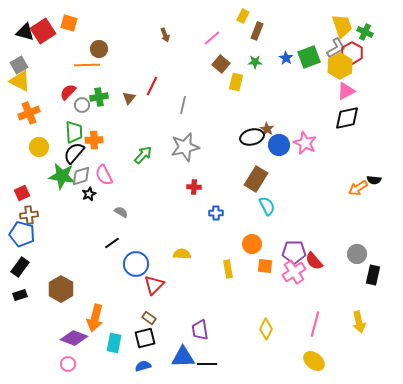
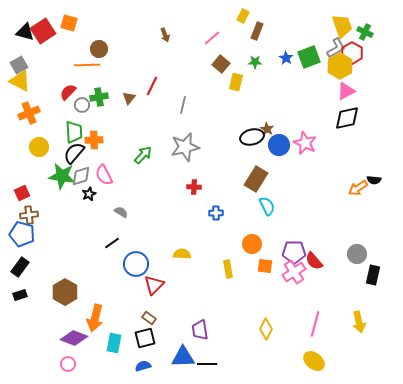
brown hexagon at (61, 289): moved 4 px right, 3 px down
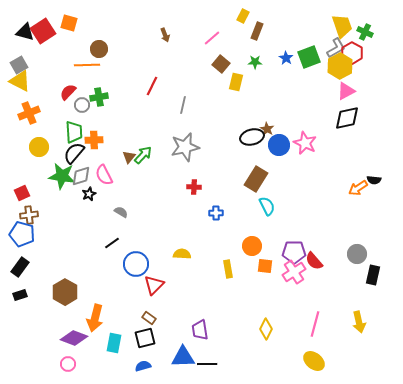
brown triangle at (129, 98): moved 59 px down
orange circle at (252, 244): moved 2 px down
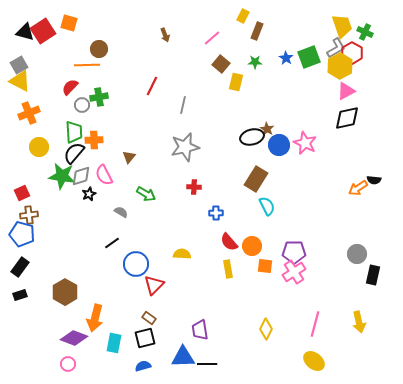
red semicircle at (68, 92): moved 2 px right, 5 px up
green arrow at (143, 155): moved 3 px right, 39 px down; rotated 78 degrees clockwise
red semicircle at (314, 261): moved 85 px left, 19 px up
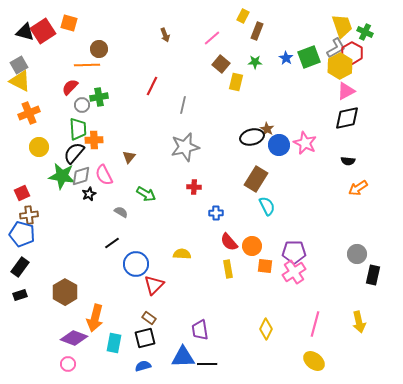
green trapezoid at (74, 132): moved 4 px right, 3 px up
black semicircle at (374, 180): moved 26 px left, 19 px up
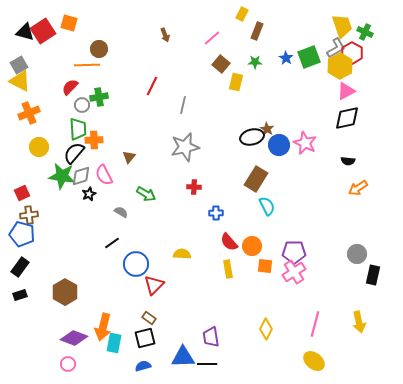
yellow rectangle at (243, 16): moved 1 px left, 2 px up
orange arrow at (95, 318): moved 8 px right, 9 px down
purple trapezoid at (200, 330): moved 11 px right, 7 px down
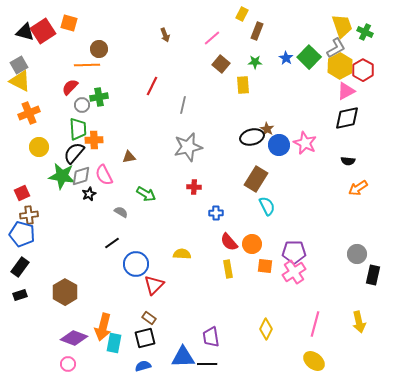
red hexagon at (352, 53): moved 11 px right, 17 px down
green square at (309, 57): rotated 25 degrees counterclockwise
yellow rectangle at (236, 82): moved 7 px right, 3 px down; rotated 18 degrees counterclockwise
gray star at (185, 147): moved 3 px right
brown triangle at (129, 157): rotated 40 degrees clockwise
orange circle at (252, 246): moved 2 px up
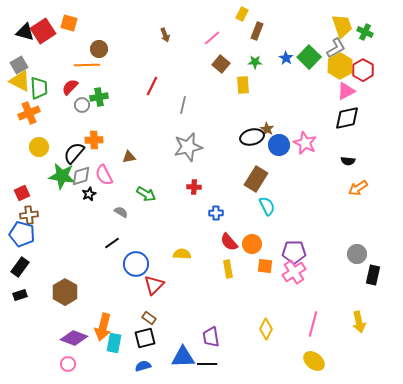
green trapezoid at (78, 129): moved 39 px left, 41 px up
pink line at (315, 324): moved 2 px left
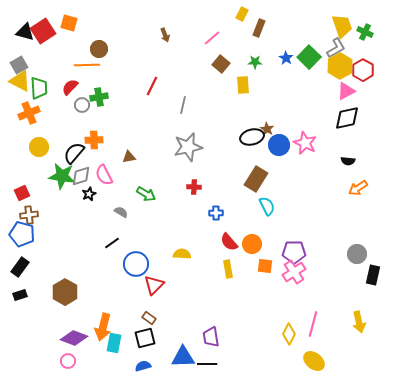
brown rectangle at (257, 31): moved 2 px right, 3 px up
yellow diamond at (266, 329): moved 23 px right, 5 px down
pink circle at (68, 364): moved 3 px up
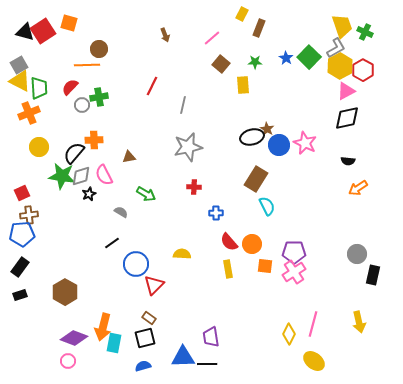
blue pentagon at (22, 234): rotated 20 degrees counterclockwise
